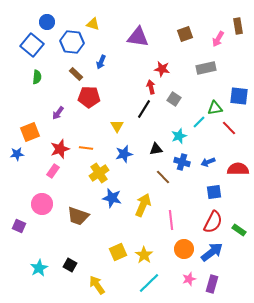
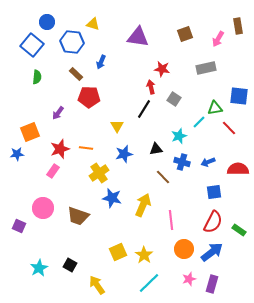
pink circle at (42, 204): moved 1 px right, 4 px down
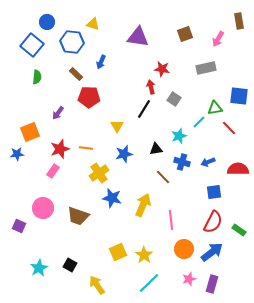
brown rectangle at (238, 26): moved 1 px right, 5 px up
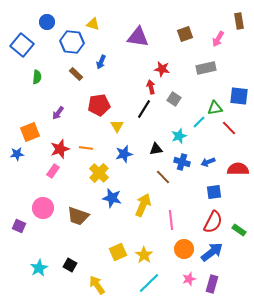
blue square at (32, 45): moved 10 px left
red pentagon at (89, 97): moved 10 px right, 8 px down; rotated 10 degrees counterclockwise
yellow cross at (99, 173): rotated 12 degrees counterclockwise
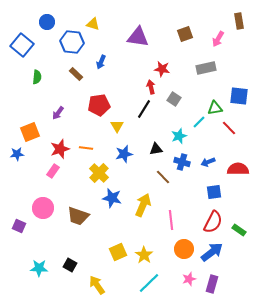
cyan star at (39, 268): rotated 30 degrees clockwise
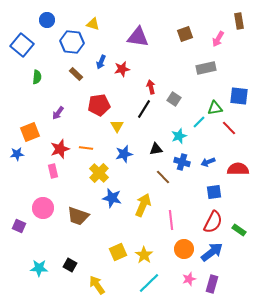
blue circle at (47, 22): moved 2 px up
red star at (162, 69): moved 40 px left; rotated 21 degrees counterclockwise
pink rectangle at (53, 171): rotated 48 degrees counterclockwise
